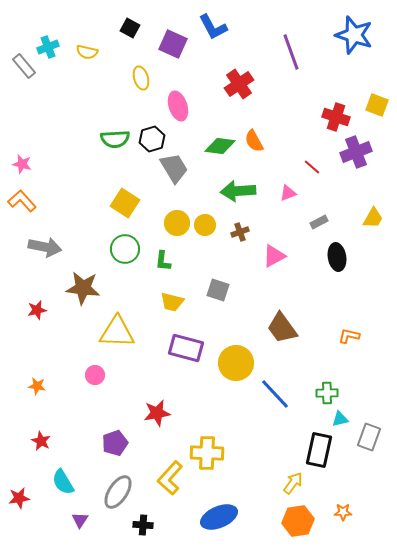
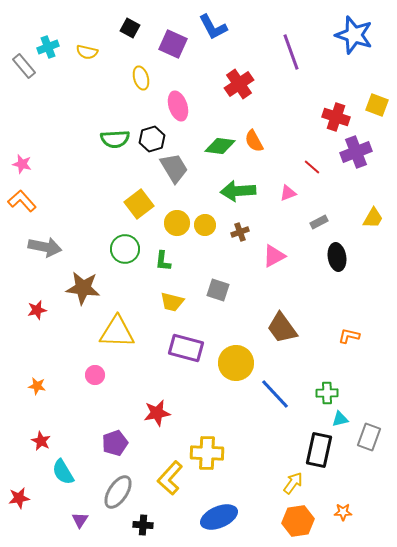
yellow square at (125, 203): moved 14 px right, 1 px down; rotated 20 degrees clockwise
cyan semicircle at (63, 482): moved 10 px up
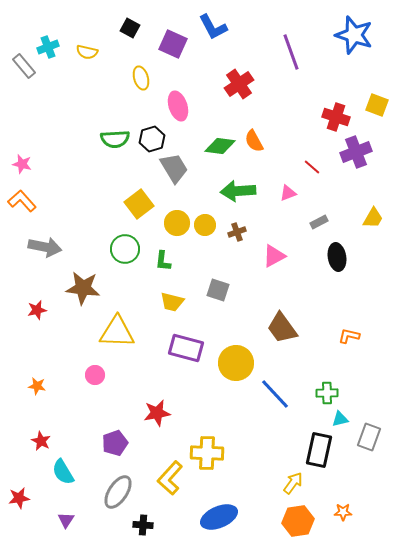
brown cross at (240, 232): moved 3 px left
purple triangle at (80, 520): moved 14 px left
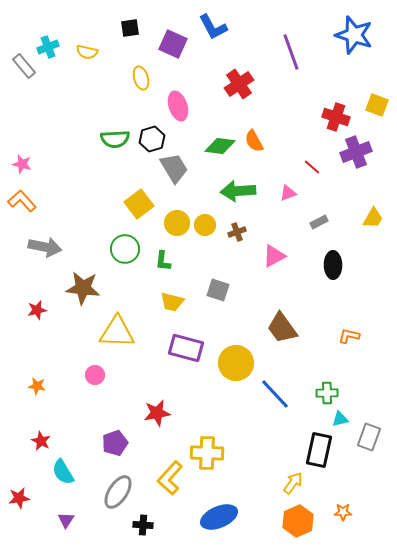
black square at (130, 28): rotated 36 degrees counterclockwise
black ellipse at (337, 257): moved 4 px left, 8 px down; rotated 8 degrees clockwise
orange hexagon at (298, 521): rotated 16 degrees counterclockwise
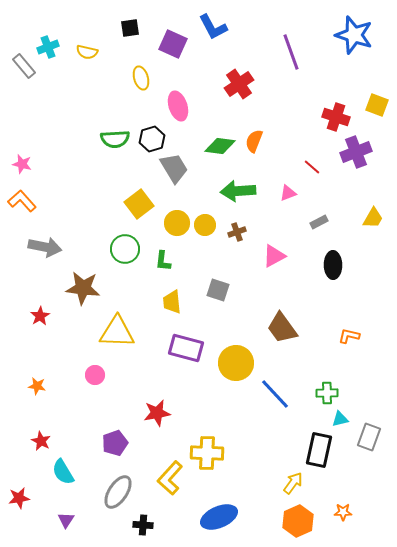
orange semicircle at (254, 141): rotated 50 degrees clockwise
yellow trapezoid at (172, 302): rotated 70 degrees clockwise
red star at (37, 310): moved 3 px right, 6 px down; rotated 18 degrees counterclockwise
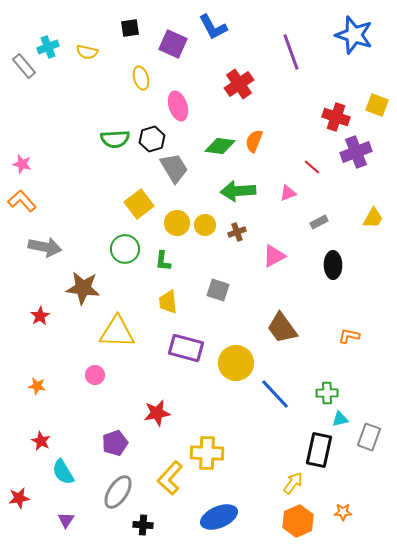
yellow trapezoid at (172, 302): moved 4 px left
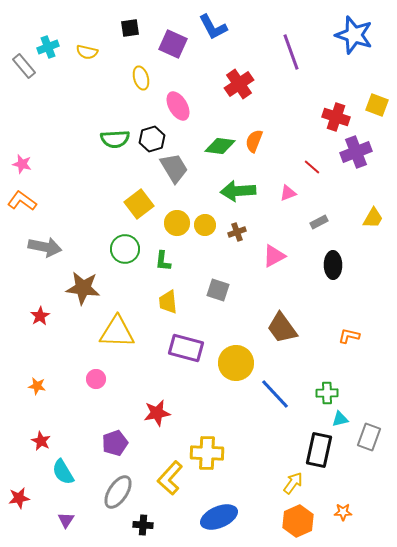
pink ellipse at (178, 106): rotated 12 degrees counterclockwise
orange L-shape at (22, 201): rotated 12 degrees counterclockwise
pink circle at (95, 375): moved 1 px right, 4 px down
